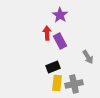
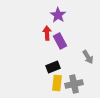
purple star: moved 2 px left
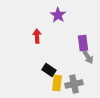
red arrow: moved 10 px left, 3 px down
purple rectangle: moved 23 px right, 2 px down; rotated 21 degrees clockwise
black rectangle: moved 4 px left, 3 px down; rotated 56 degrees clockwise
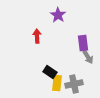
black rectangle: moved 1 px right, 2 px down
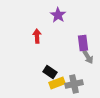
yellow rectangle: rotated 63 degrees clockwise
